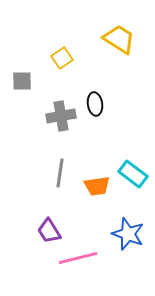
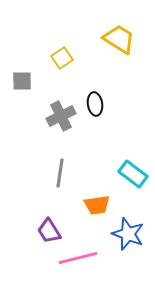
gray cross: rotated 16 degrees counterclockwise
orange trapezoid: moved 19 px down
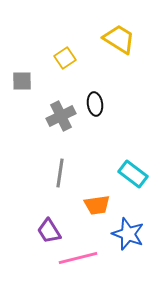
yellow square: moved 3 px right
